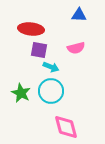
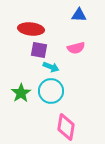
green star: rotated 12 degrees clockwise
pink diamond: rotated 24 degrees clockwise
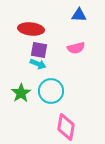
cyan arrow: moved 13 px left, 3 px up
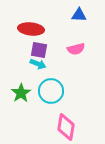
pink semicircle: moved 1 px down
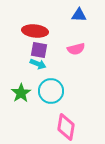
red ellipse: moved 4 px right, 2 px down
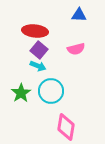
purple square: rotated 30 degrees clockwise
cyan arrow: moved 2 px down
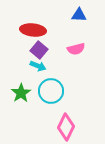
red ellipse: moved 2 px left, 1 px up
pink diamond: rotated 16 degrees clockwise
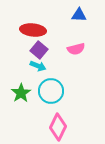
pink diamond: moved 8 px left
